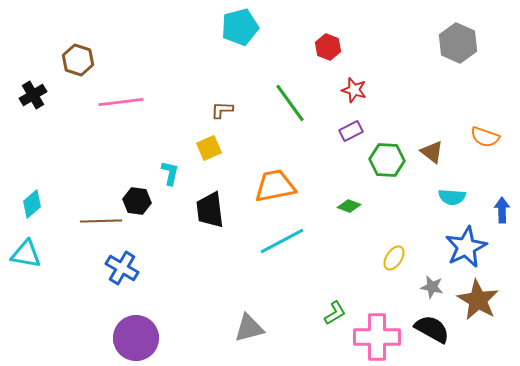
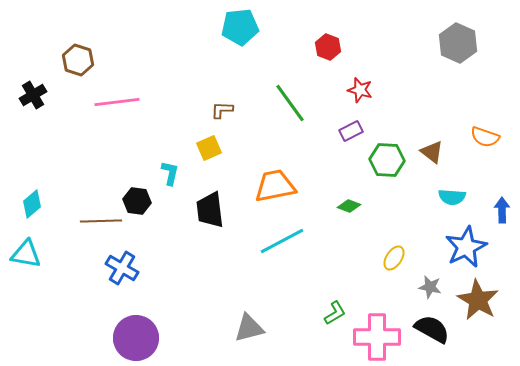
cyan pentagon: rotated 9 degrees clockwise
red star: moved 6 px right
pink line: moved 4 px left
gray star: moved 2 px left
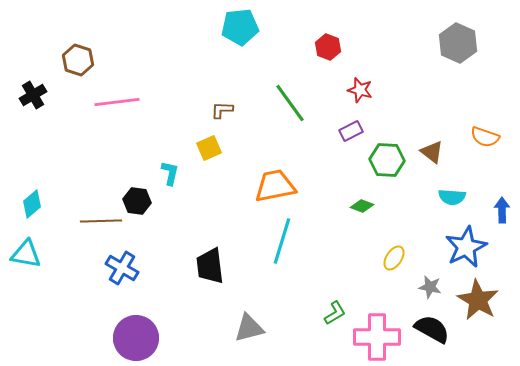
green diamond: moved 13 px right
black trapezoid: moved 56 px down
cyan line: rotated 45 degrees counterclockwise
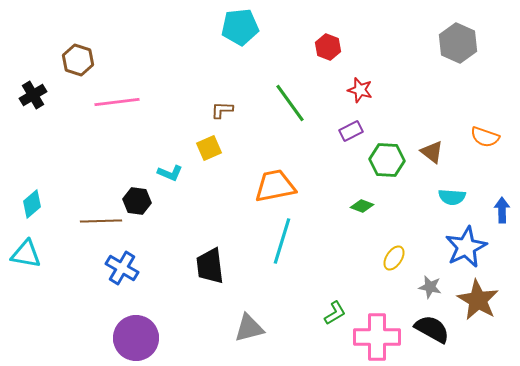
cyan L-shape: rotated 100 degrees clockwise
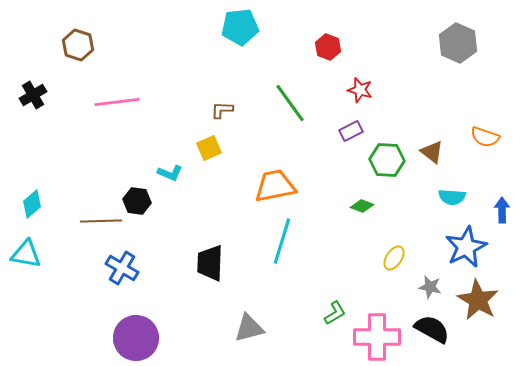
brown hexagon: moved 15 px up
black trapezoid: moved 3 px up; rotated 9 degrees clockwise
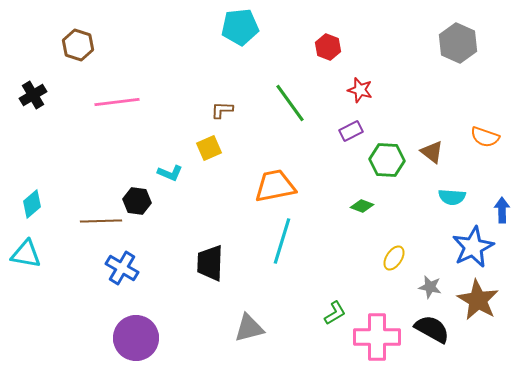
blue star: moved 7 px right
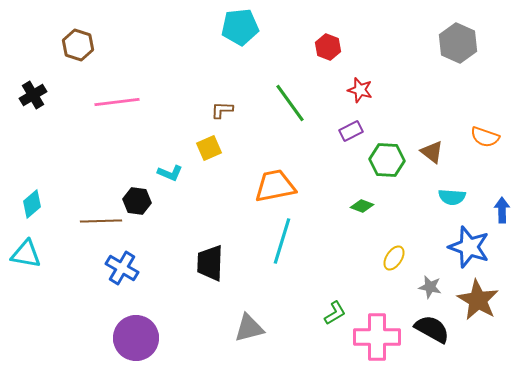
blue star: moved 4 px left; rotated 27 degrees counterclockwise
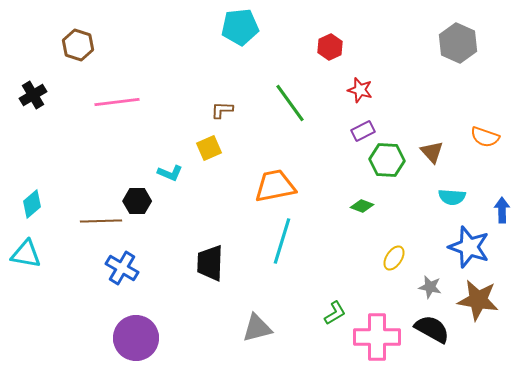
red hexagon: moved 2 px right; rotated 15 degrees clockwise
purple rectangle: moved 12 px right
brown triangle: rotated 10 degrees clockwise
black hexagon: rotated 8 degrees counterclockwise
brown star: rotated 21 degrees counterclockwise
gray triangle: moved 8 px right
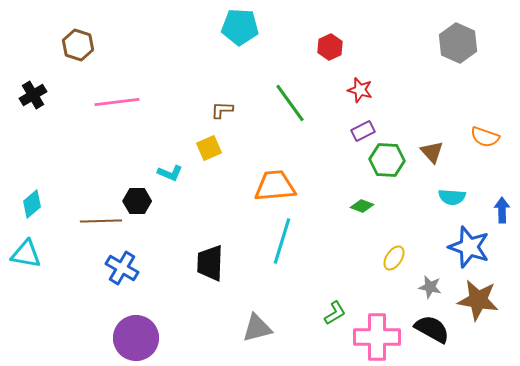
cyan pentagon: rotated 9 degrees clockwise
orange trapezoid: rotated 6 degrees clockwise
